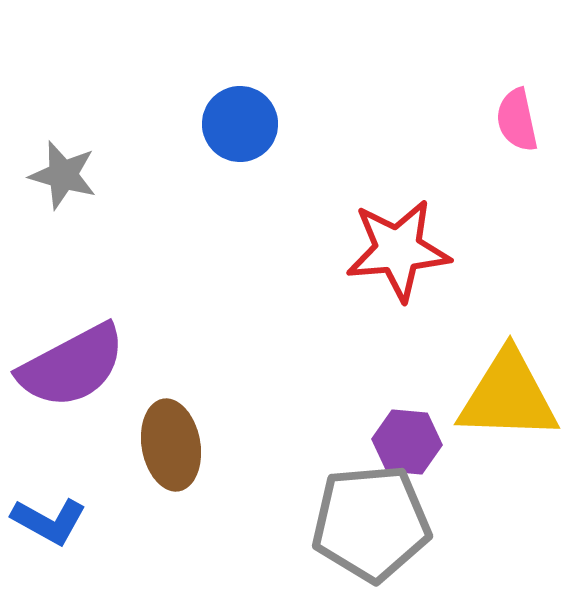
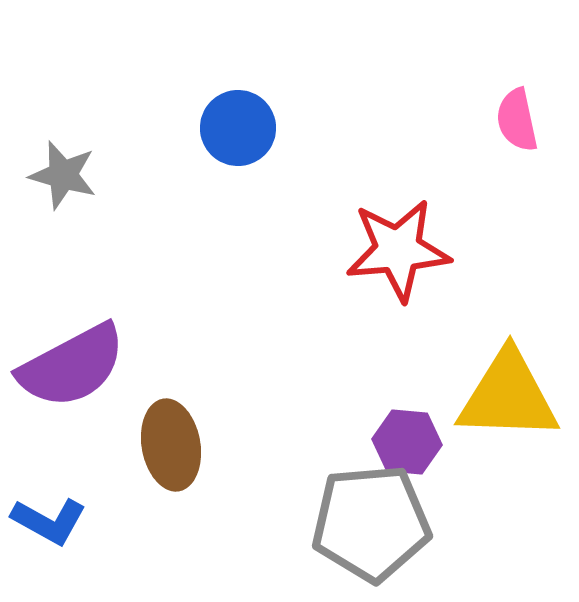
blue circle: moved 2 px left, 4 px down
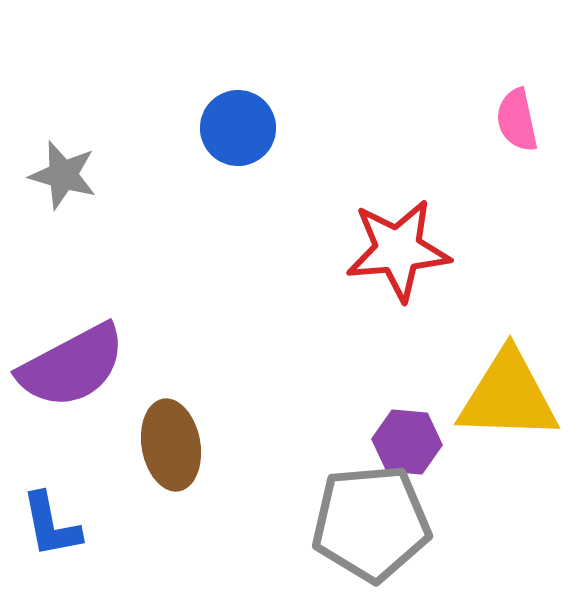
blue L-shape: moved 2 px right, 4 px down; rotated 50 degrees clockwise
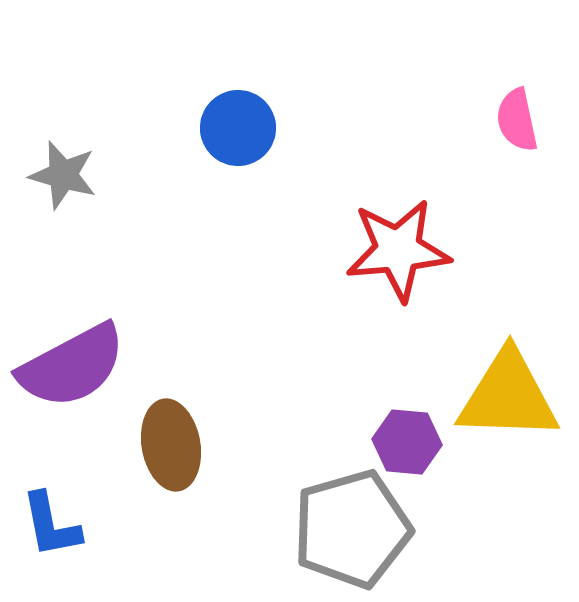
gray pentagon: moved 19 px left, 6 px down; rotated 11 degrees counterclockwise
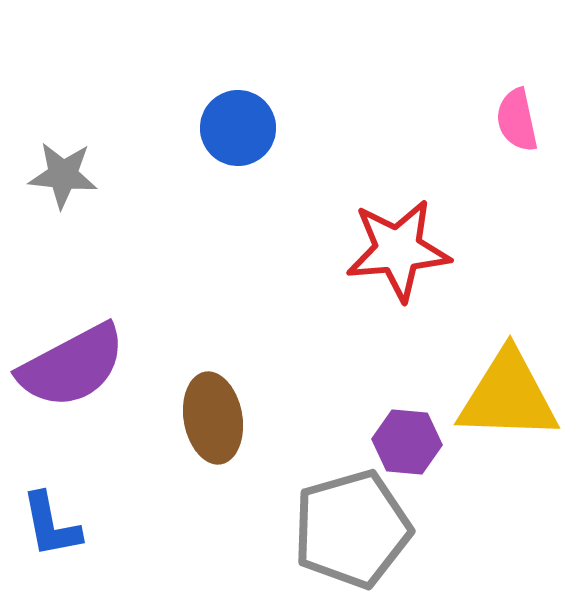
gray star: rotated 10 degrees counterclockwise
brown ellipse: moved 42 px right, 27 px up
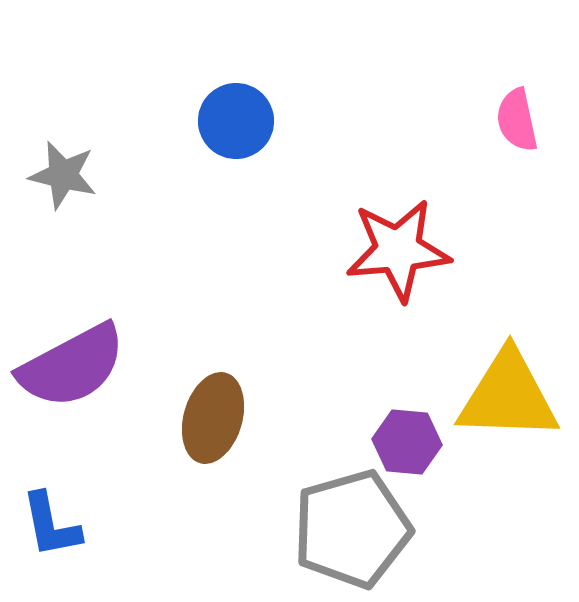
blue circle: moved 2 px left, 7 px up
gray star: rotated 8 degrees clockwise
brown ellipse: rotated 26 degrees clockwise
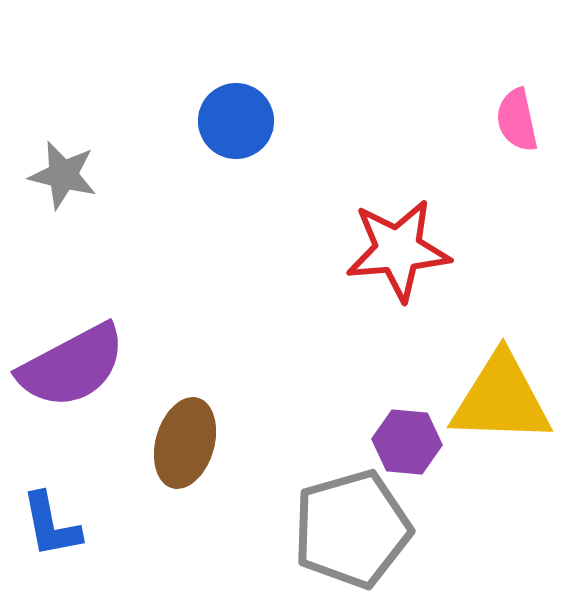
yellow triangle: moved 7 px left, 3 px down
brown ellipse: moved 28 px left, 25 px down
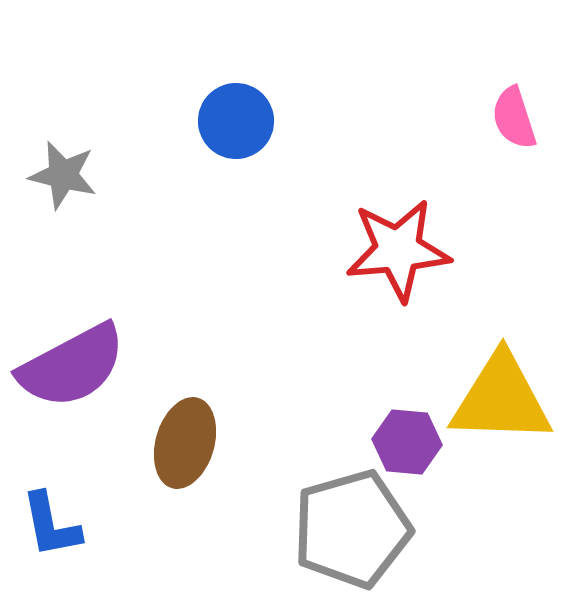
pink semicircle: moved 3 px left, 2 px up; rotated 6 degrees counterclockwise
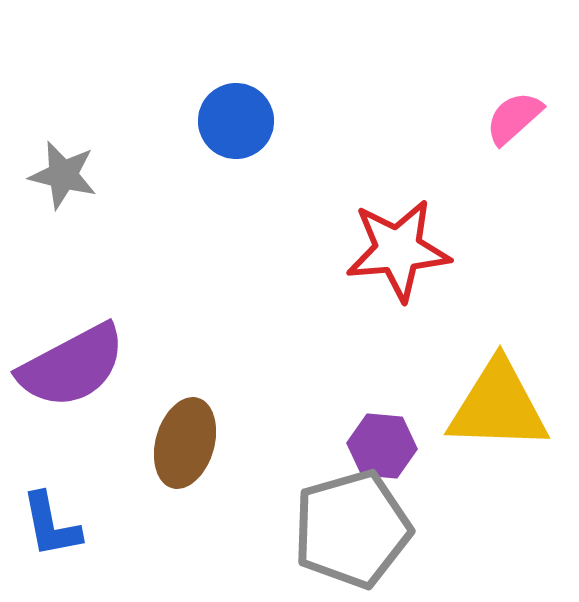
pink semicircle: rotated 66 degrees clockwise
yellow triangle: moved 3 px left, 7 px down
purple hexagon: moved 25 px left, 4 px down
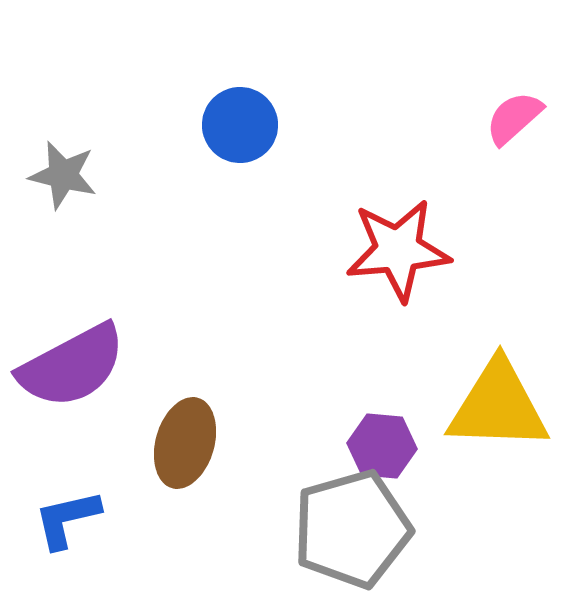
blue circle: moved 4 px right, 4 px down
blue L-shape: moved 16 px right, 6 px up; rotated 88 degrees clockwise
